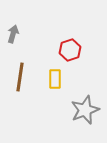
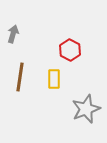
red hexagon: rotated 15 degrees counterclockwise
yellow rectangle: moved 1 px left
gray star: moved 1 px right, 1 px up
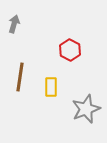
gray arrow: moved 1 px right, 10 px up
yellow rectangle: moved 3 px left, 8 px down
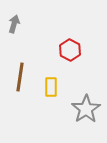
gray star: rotated 12 degrees counterclockwise
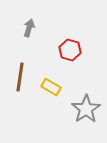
gray arrow: moved 15 px right, 4 px down
red hexagon: rotated 10 degrees counterclockwise
yellow rectangle: rotated 60 degrees counterclockwise
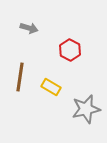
gray arrow: rotated 90 degrees clockwise
red hexagon: rotated 10 degrees clockwise
gray star: rotated 20 degrees clockwise
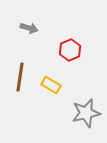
red hexagon: rotated 10 degrees clockwise
yellow rectangle: moved 2 px up
gray star: moved 4 px down
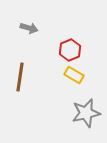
yellow rectangle: moved 23 px right, 10 px up
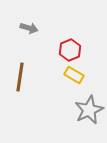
gray star: moved 3 px right, 3 px up; rotated 12 degrees counterclockwise
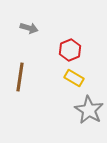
yellow rectangle: moved 3 px down
gray star: rotated 16 degrees counterclockwise
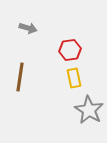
gray arrow: moved 1 px left
red hexagon: rotated 15 degrees clockwise
yellow rectangle: rotated 48 degrees clockwise
